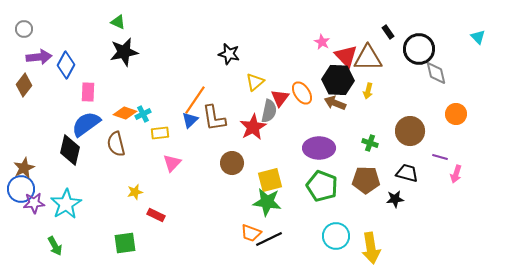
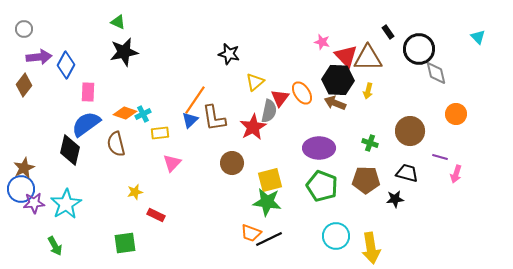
pink star at (322, 42): rotated 14 degrees counterclockwise
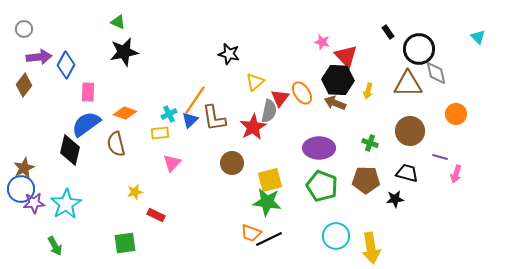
brown triangle at (368, 58): moved 40 px right, 26 px down
cyan cross at (143, 114): moved 26 px right
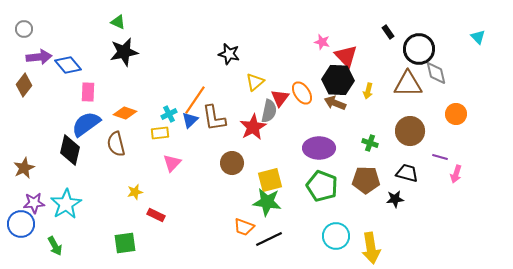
blue diamond at (66, 65): moved 2 px right; rotated 68 degrees counterclockwise
blue circle at (21, 189): moved 35 px down
orange trapezoid at (251, 233): moved 7 px left, 6 px up
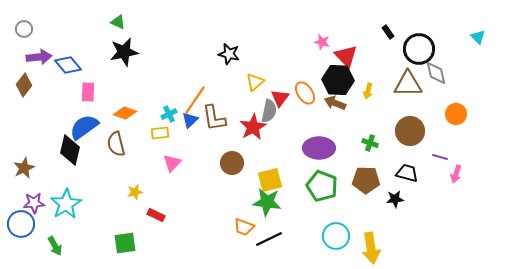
orange ellipse at (302, 93): moved 3 px right
blue semicircle at (86, 124): moved 2 px left, 3 px down
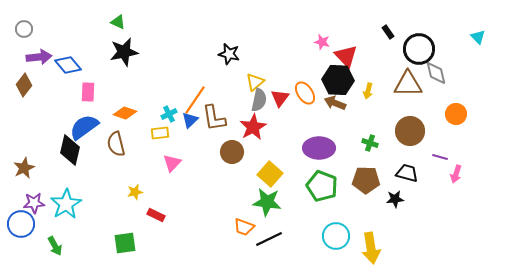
gray semicircle at (269, 111): moved 10 px left, 11 px up
brown circle at (232, 163): moved 11 px up
yellow square at (270, 180): moved 6 px up; rotated 35 degrees counterclockwise
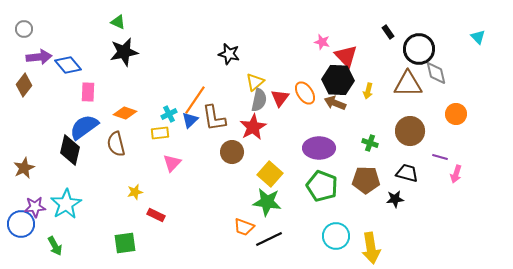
purple star at (34, 203): moved 1 px right, 4 px down
